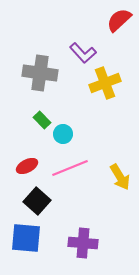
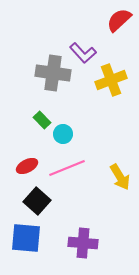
gray cross: moved 13 px right
yellow cross: moved 6 px right, 3 px up
pink line: moved 3 px left
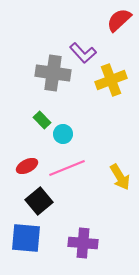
black square: moved 2 px right; rotated 8 degrees clockwise
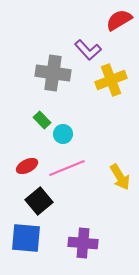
red semicircle: rotated 12 degrees clockwise
purple L-shape: moved 5 px right, 3 px up
